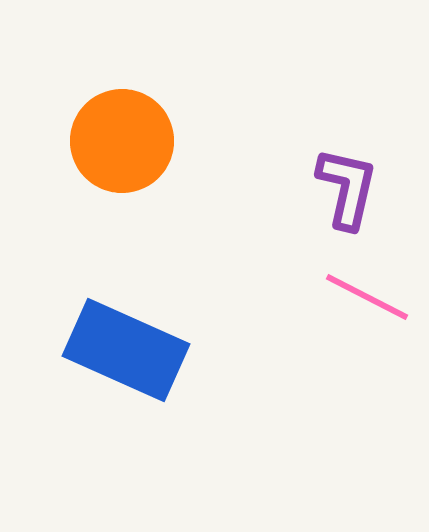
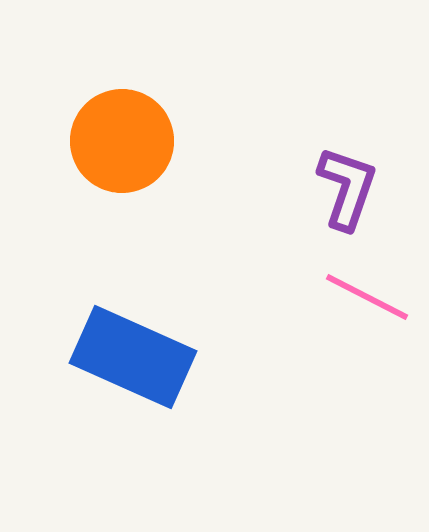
purple L-shape: rotated 6 degrees clockwise
blue rectangle: moved 7 px right, 7 px down
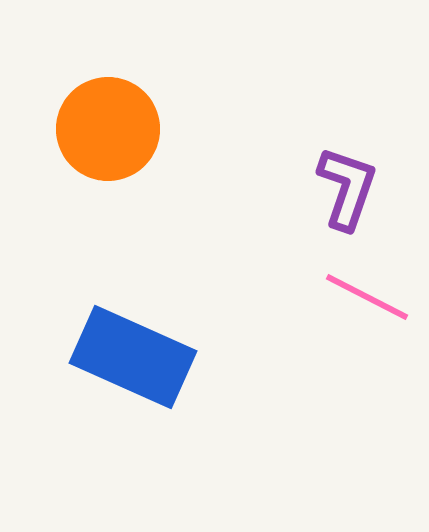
orange circle: moved 14 px left, 12 px up
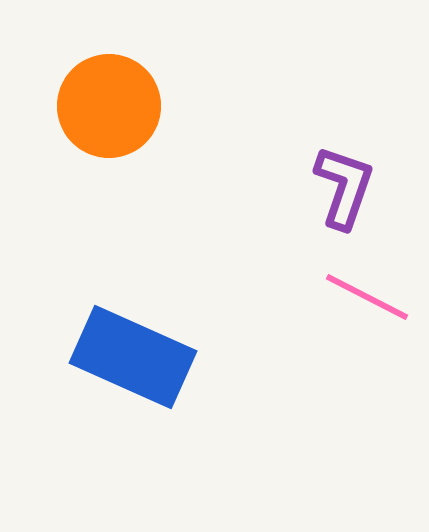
orange circle: moved 1 px right, 23 px up
purple L-shape: moved 3 px left, 1 px up
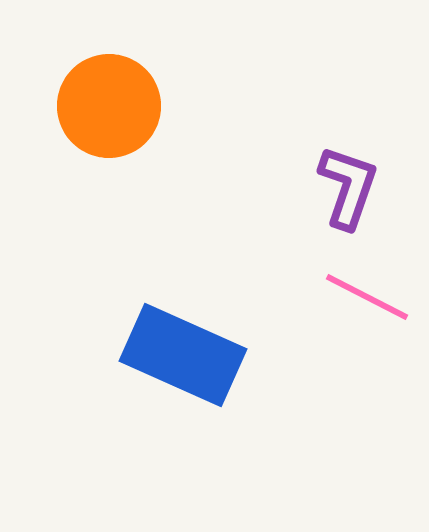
purple L-shape: moved 4 px right
blue rectangle: moved 50 px right, 2 px up
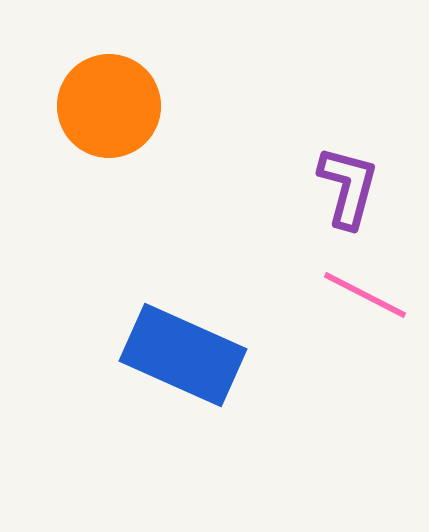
purple L-shape: rotated 4 degrees counterclockwise
pink line: moved 2 px left, 2 px up
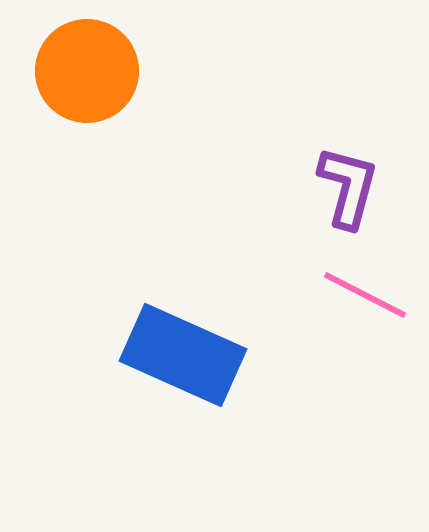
orange circle: moved 22 px left, 35 px up
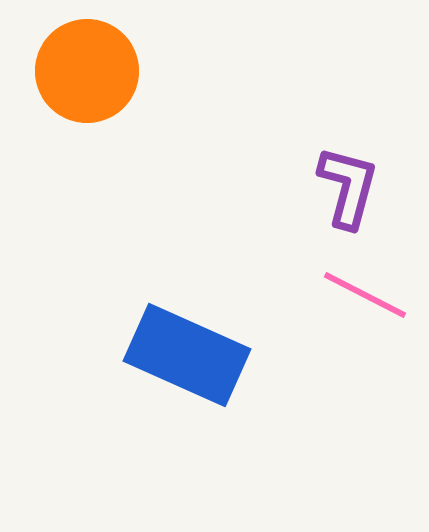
blue rectangle: moved 4 px right
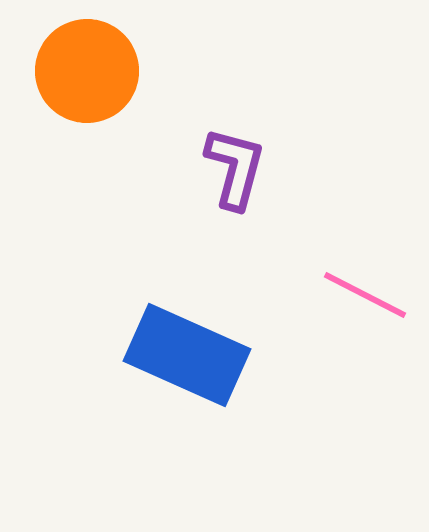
purple L-shape: moved 113 px left, 19 px up
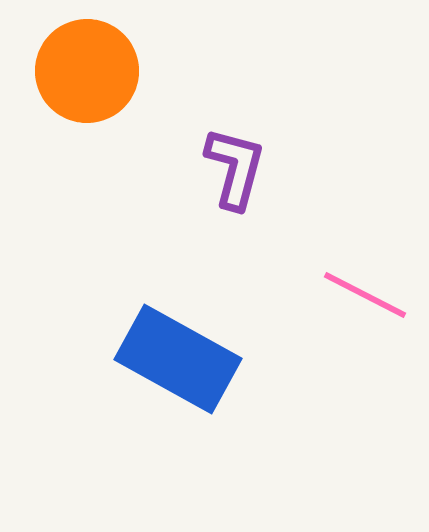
blue rectangle: moved 9 px left, 4 px down; rotated 5 degrees clockwise
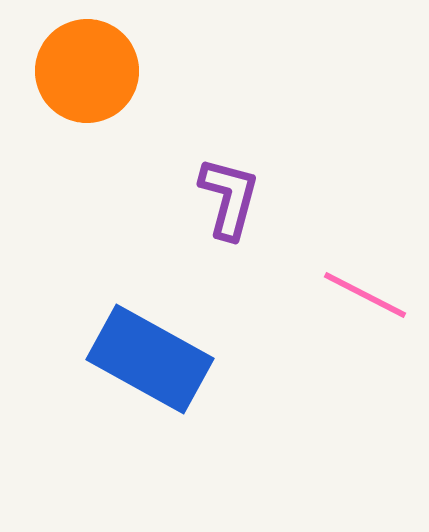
purple L-shape: moved 6 px left, 30 px down
blue rectangle: moved 28 px left
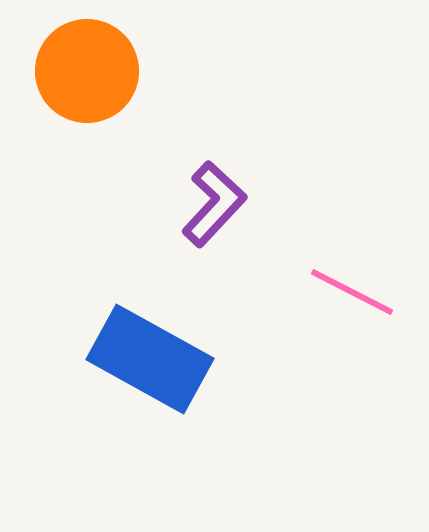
purple L-shape: moved 15 px left, 6 px down; rotated 28 degrees clockwise
pink line: moved 13 px left, 3 px up
